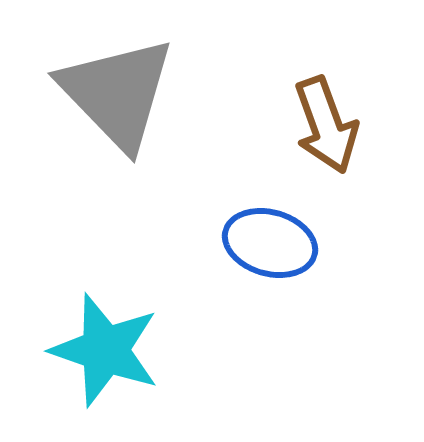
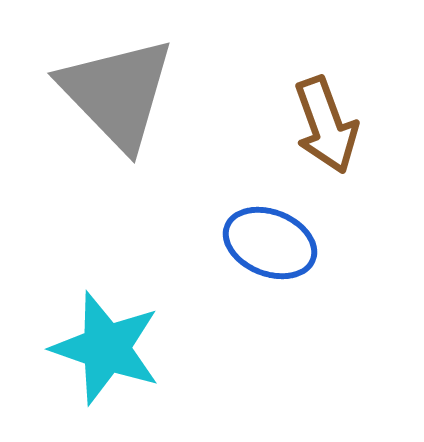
blue ellipse: rotated 6 degrees clockwise
cyan star: moved 1 px right, 2 px up
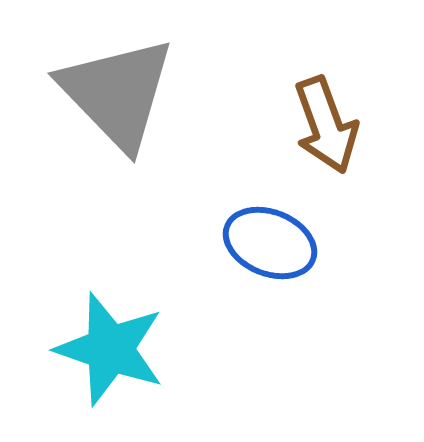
cyan star: moved 4 px right, 1 px down
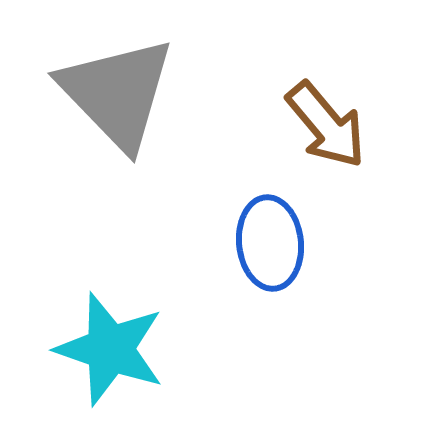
brown arrow: rotated 20 degrees counterclockwise
blue ellipse: rotated 62 degrees clockwise
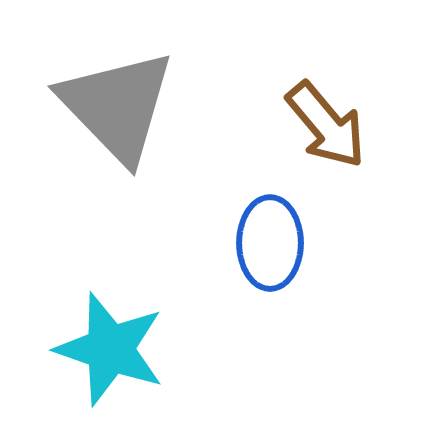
gray triangle: moved 13 px down
blue ellipse: rotated 6 degrees clockwise
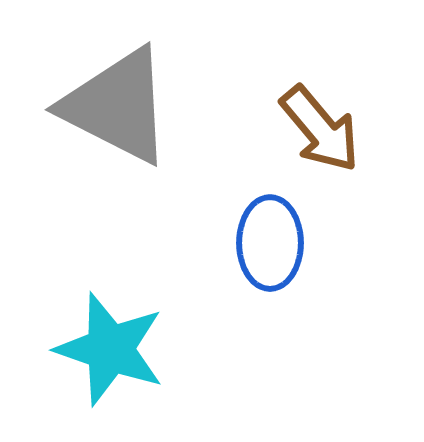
gray triangle: rotated 19 degrees counterclockwise
brown arrow: moved 6 px left, 4 px down
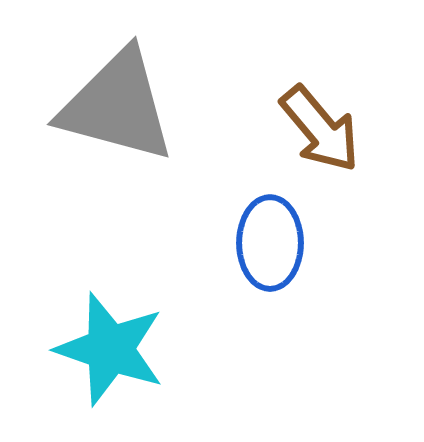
gray triangle: rotated 12 degrees counterclockwise
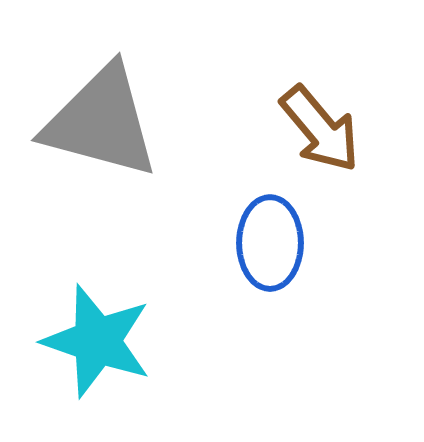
gray triangle: moved 16 px left, 16 px down
cyan star: moved 13 px left, 8 px up
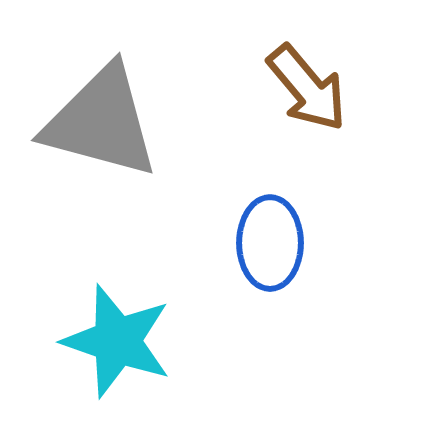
brown arrow: moved 13 px left, 41 px up
cyan star: moved 20 px right
